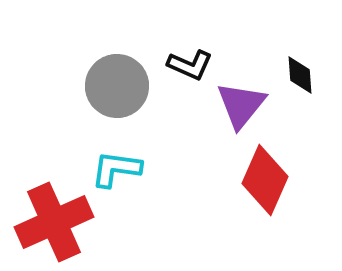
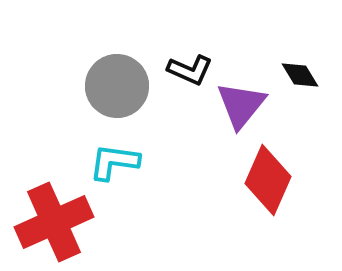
black L-shape: moved 5 px down
black diamond: rotated 27 degrees counterclockwise
cyan L-shape: moved 2 px left, 7 px up
red diamond: moved 3 px right
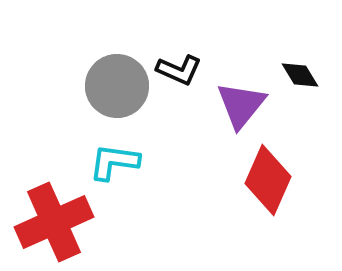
black L-shape: moved 11 px left
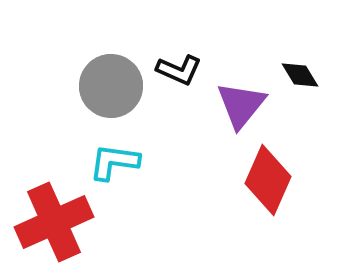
gray circle: moved 6 px left
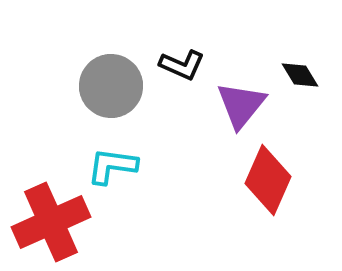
black L-shape: moved 3 px right, 5 px up
cyan L-shape: moved 2 px left, 4 px down
red cross: moved 3 px left
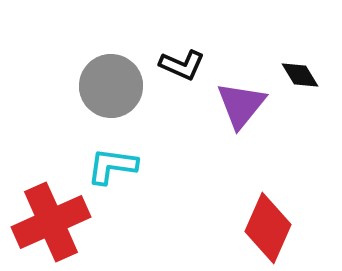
red diamond: moved 48 px down
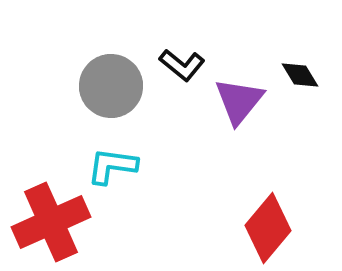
black L-shape: rotated 15 degrees clockwise
purple triangle: moved 2 px left, 4 px up
red diamond: rotated 16 degrees clockwise
